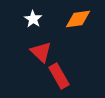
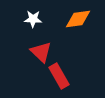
white star: rotated 30 degrees counterclockwise
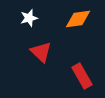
white star: moved 4 px left, 1 px up; rotated 18 degrees counterclockwise
red rectangle: moved 23 px right
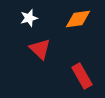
red triangle: moved 1 px left, 3 px up
